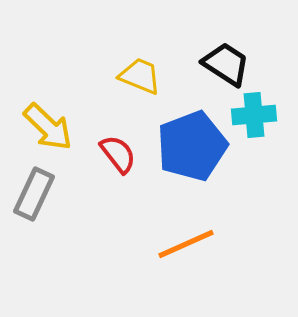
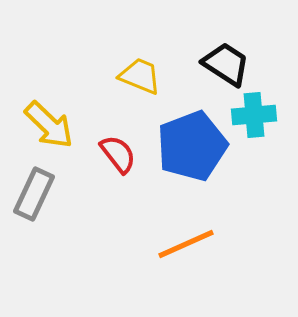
yellow arrow: moved 1 px right, 2 px up
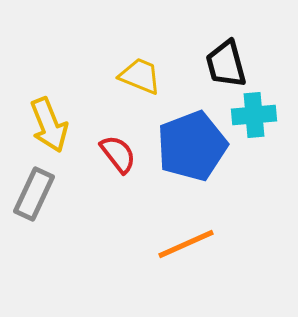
black trapezoid: rotated 138 degrees counterclockwise
yellow arrow: rotated 24 degrees clockwise
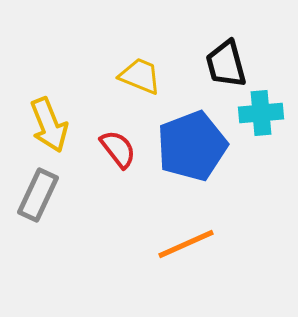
cyan cross: moved 7 px right, 2 px up
red semicircle: moved 5 px up
gray rectangle: moved 4 px right, 1 px down
